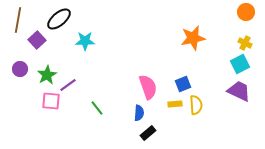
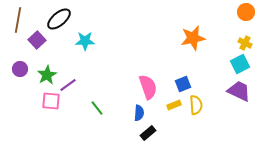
yellow rectangle: moved 1 px left, 1 px down; rotated 16 degrees counterclockwise
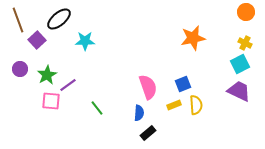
brown line: rotated 30 degrees counterclockwise
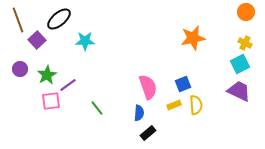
pink square: rotated 12 degrees counterclockwise
